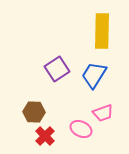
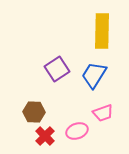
pink ellipse: moved 4 px left, 2 px down; rotated 45 degrees counterclockwise
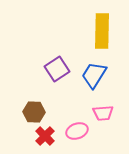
pink trapezoid: rotated 15 degrees clockwise
